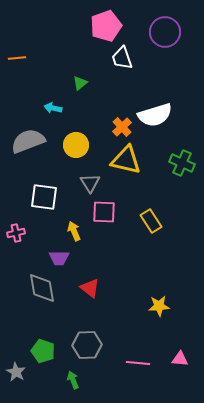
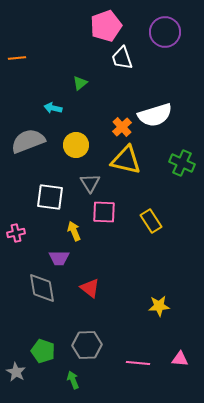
white square: moved 6 px right
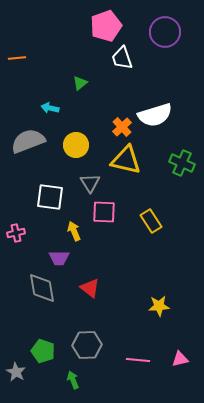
cyan arrow: moved 3 px left
pink triangle: rotated 18 degrees counterclockwise
pink line: moved 3 px up
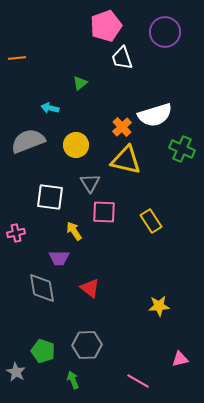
green cross: moved 14 px up
yellow arrow: rotated 12 degrees counterclockwise
pink line: moved 21 px down; rotated 25 degrees clockwise
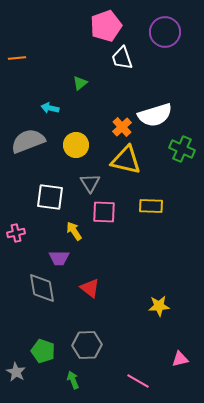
yellow rectangle: moved 15 px up; rotated 55 degrees counterclockwise
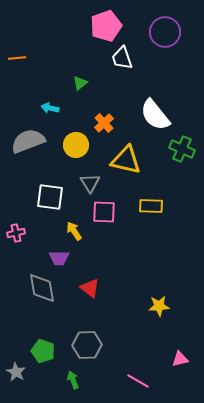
white semicircle: rotated 68 degrees clockwise
orange cross: moved 18 px left, 4 px up
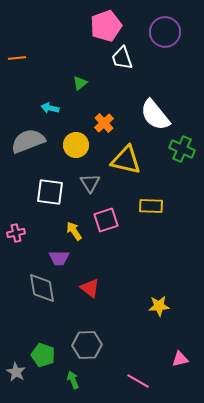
white square: moved 5 px up
pink square: moved 2 px right, 8 px down; rotated 20 degrees counterclockwise
green pentagon: moved 4 px down
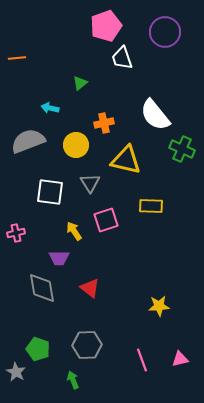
orange cross: rotated 30 degrees clockwise
green pentagon: moved 5 px left, 6 px up
pink line: moved 4 px right, 21 px up; rotated 40 degrees clockwise
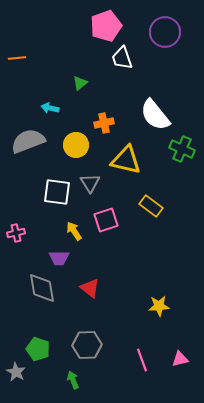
white square: moved 7 px right
yellow rectangle: rotated 35 degrees clockwise
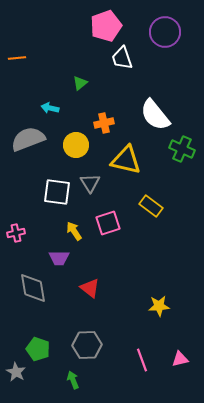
gray semicircle: moved 2 px up
pink square: moved 2 px right, 3 px down
gray diamond: moved 9 px left
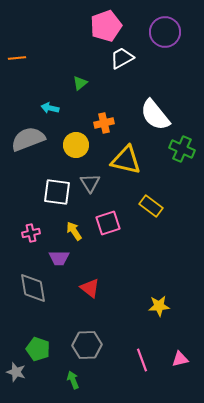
white trapezoid: rotated 80 degrees clockwise
pink cross: moved 15 px right
gray star: rotated 12 degrees counterclockwise
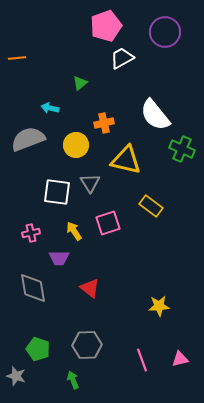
gray star: moved 4 px down
